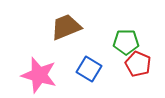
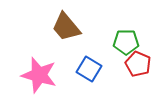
brown trapezoid: rotated 108 degrees counterclockwise
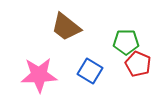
brown trapezoid: rotated 12 degrees counterclockwise
blue square: moved 1 px right, 2 px down
pink star: rotated 18 degrees counterclockwise
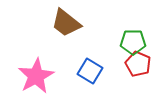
brown trapezoid: moved 4 px up
green pentagon: moved 7 px right
pink star: moved 3 px left, 1 px down; rotated 27 degrees counterclockwise
